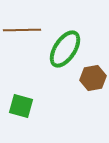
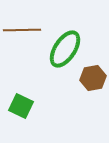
green square: rotated 10 degrees clockwise
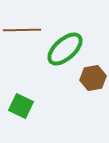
green ellipse: rotated 15 degrees clockwise
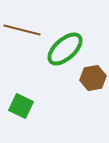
brown line: rotated 15 degrees clockwise
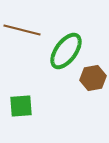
green ellipse: moved 1 px right, 2 px down; rotated 12 degrees counterclockwise
green square: rotated 30 degrees counterclockwise
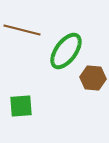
brown hexagon: rotated 15 degrees clockwise
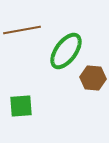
brown line: rotated 24 degrees counterclockwise
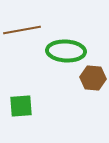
green ellipse: rotated 57 degrees clockwise
